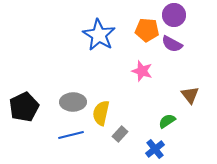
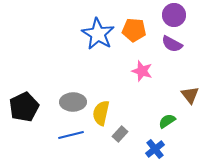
orange pentagon: moved 13 px left
blue star: moved 1 px left, 1 px up
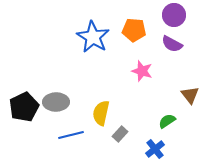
blue star: moved 5 px left, 3 px down
gray ellipse: moved 17 px left
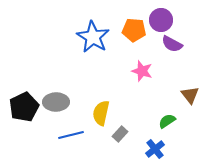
purple circle: moved 13 px left, 5 px down
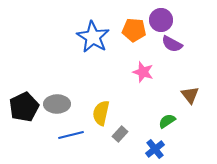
pink star: moved 1 px right, 1 px down
gray ellipse: moved 1 px right, 2 px down
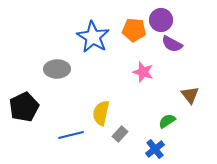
gray ellipse: moved 35 px up
